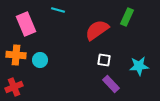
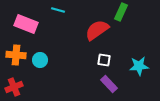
green rectangle: moved 6 px left, 5 px up
pink rectangle: rotated 45 degrees counterclockwise
purple rectangle: moved 2 px left
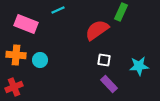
cyan line: rotated 40 degrees counterclockwise
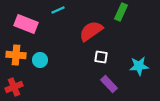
red semicircle: moved 6 px left, 1 px down
white square: moved 3 px left, 3 px up
